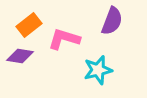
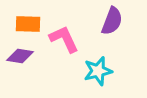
orange rectangle: moved 1 px left, 1 px up; rotated 40 degrees clockwise
pink L-shape: rotated 48 degrees clockwise
cyan star: moved 1 px down
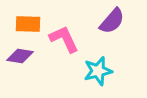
purple semicircle: rotated 20 degrees clockwise
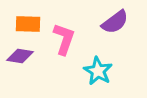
purple semicircle: moved 3 px right, 1 px down; rotated 12 degrees clockwise
pink L-shape: rotated 44 degrees clockwise
cyan star: rotated 28 degrees counterclockwise
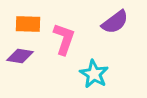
cyan star: moved 4 px left, 3 px down
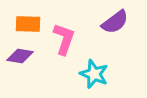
cyan star: rotated 8 degrees counterclockwise
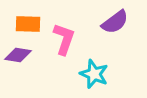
purple diamond: moved 2 px left, 1 px up
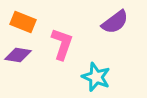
orange rectangle: moved 5 px left, 2 px up; rotated 20 degrees clockwise
pink L-shape: moved 2 px left, 5 px down
cyan star: moved 2 px right, 3 px down
